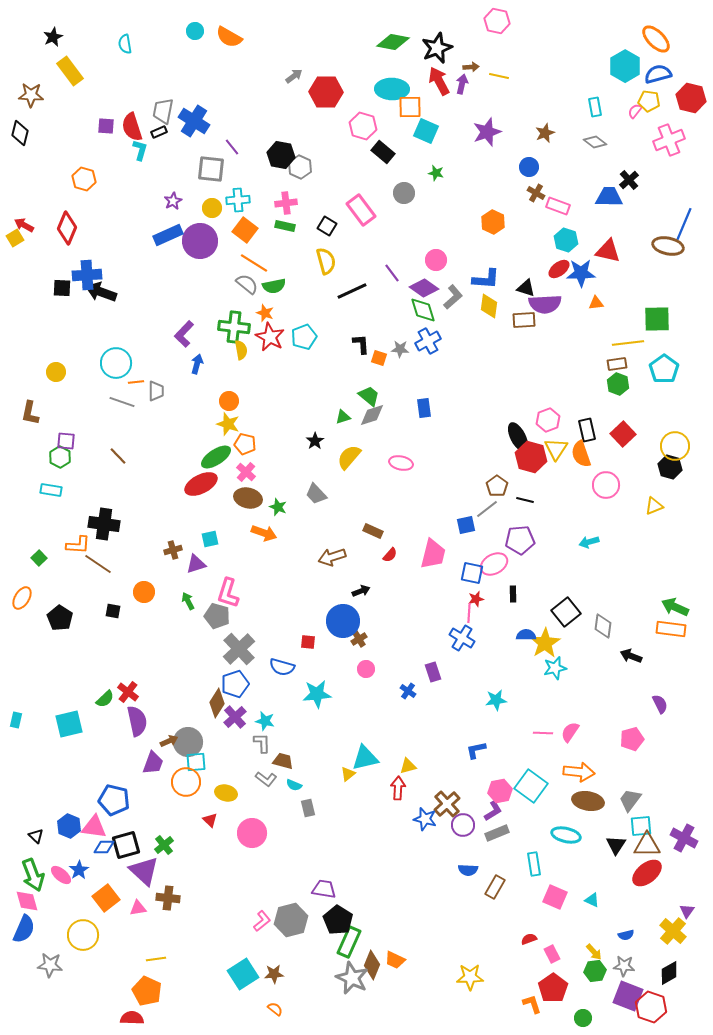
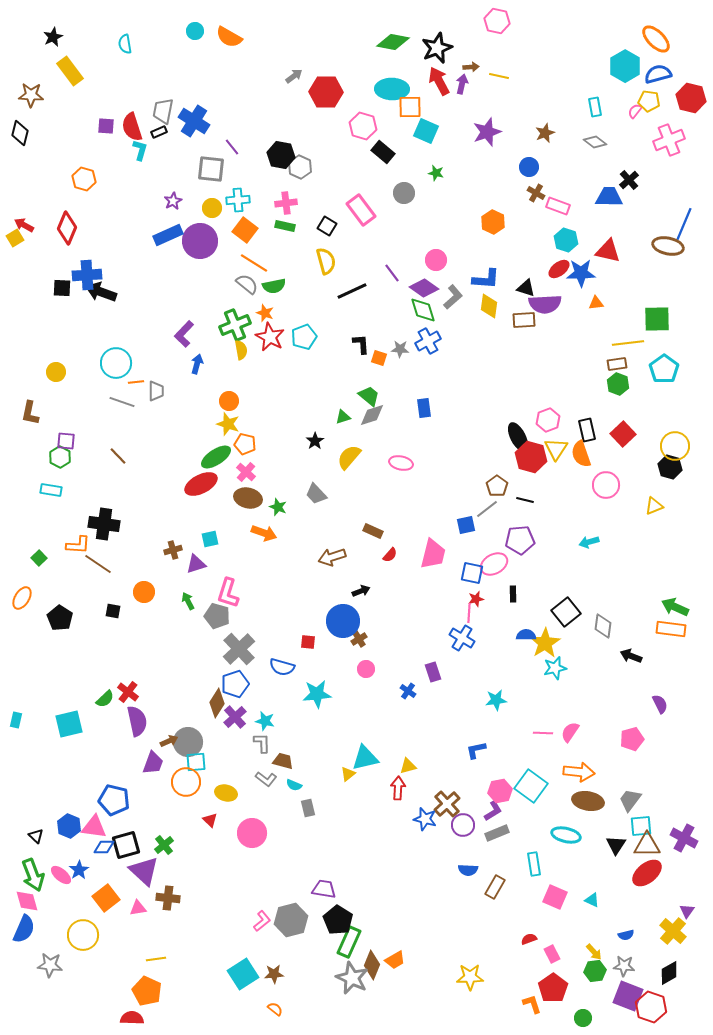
green cross at (234, 327): moved 1 px right, 2 px up; rotated 28 degrees counterclockwise
orange trapezoid at (395, 960): rotated 55 degrees counterclockwise
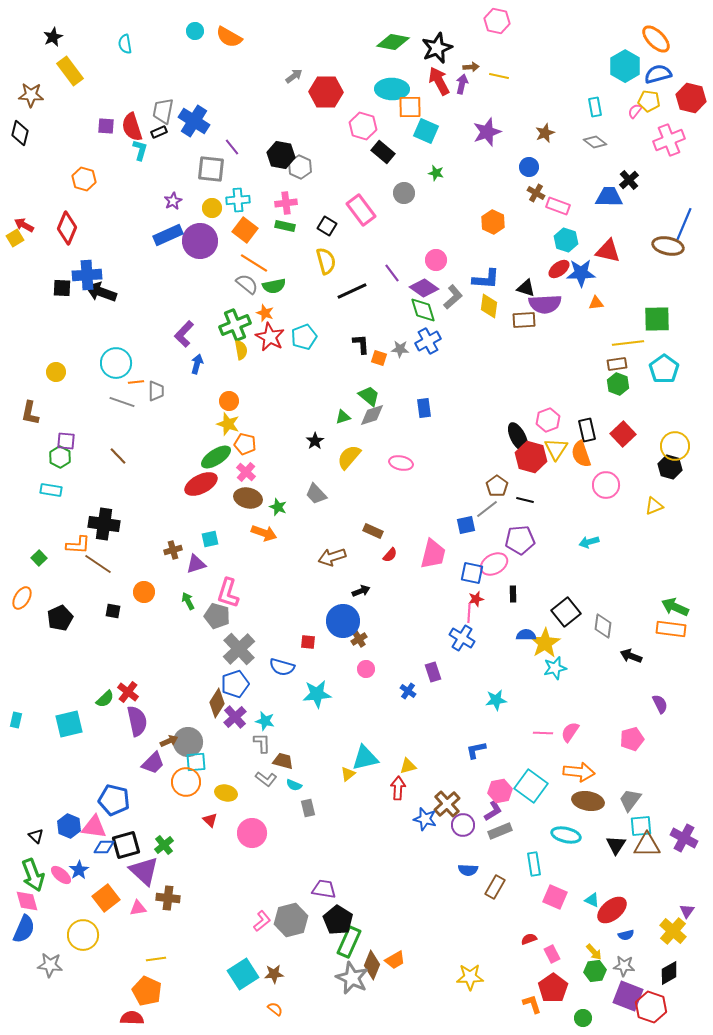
black pentagon at (60, 618): rotated 15 degrees clockwise
purple trapezoid at (153, 763): rotated 25 degrees clockwise
gray rectangle at (497, 833): moved 3 px right, 2 px up
red ellipse at (647, 873): moved 35 px left, 37 px down
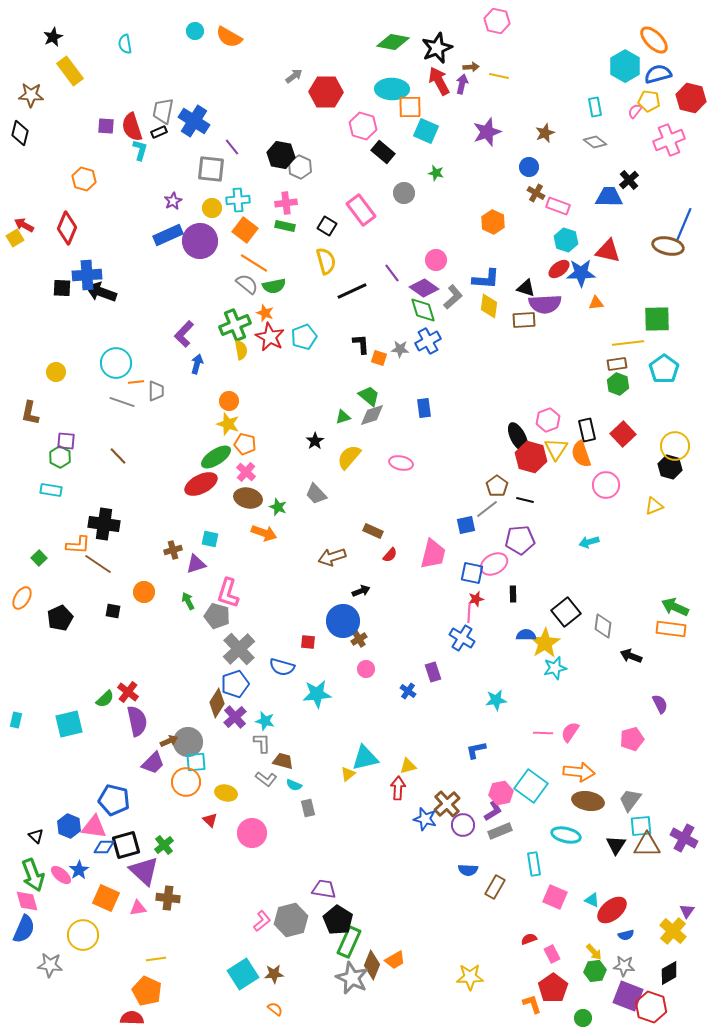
orange ellipse at (656, 39): moved 2 px left, 1 px down
cyan square at (210, 539): rotated 24 degrees clockwise
pink hexagon at (500, 791): moved 1 px right, 2 px down
orange square at (106, 898): rotated 28 degrees counterclockwise
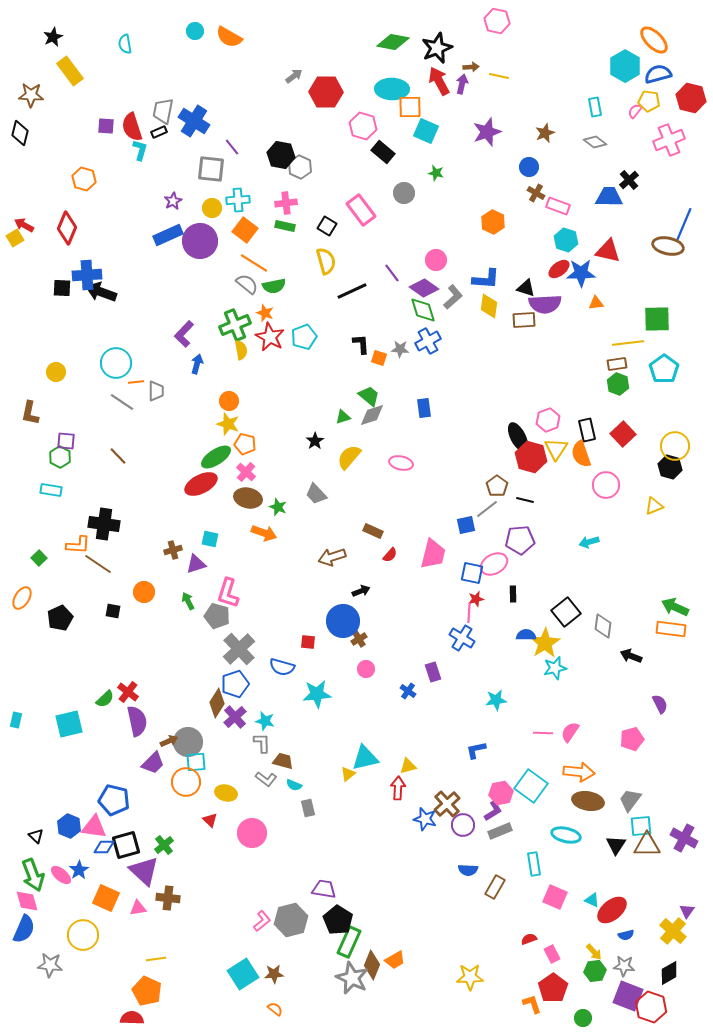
gray line at (122, 402): rotated 15 degrees clockwise
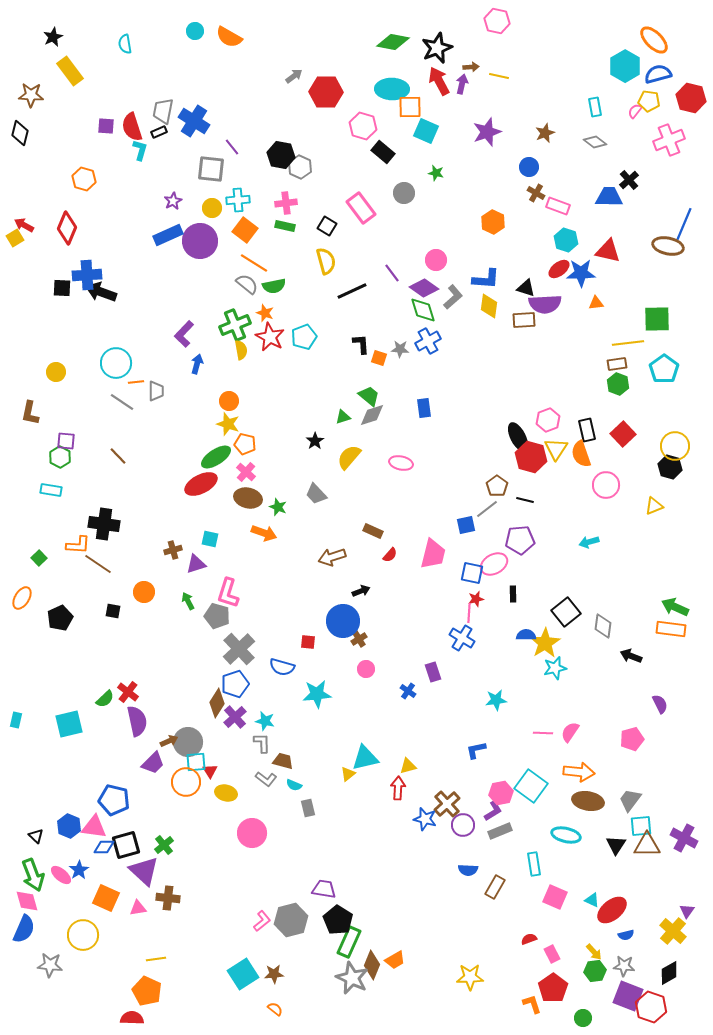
pink rectangle at (361, 210): moved 2 px up
red triangle at (210, 820): moved 49 px up; rotated 14 degrees clockwise
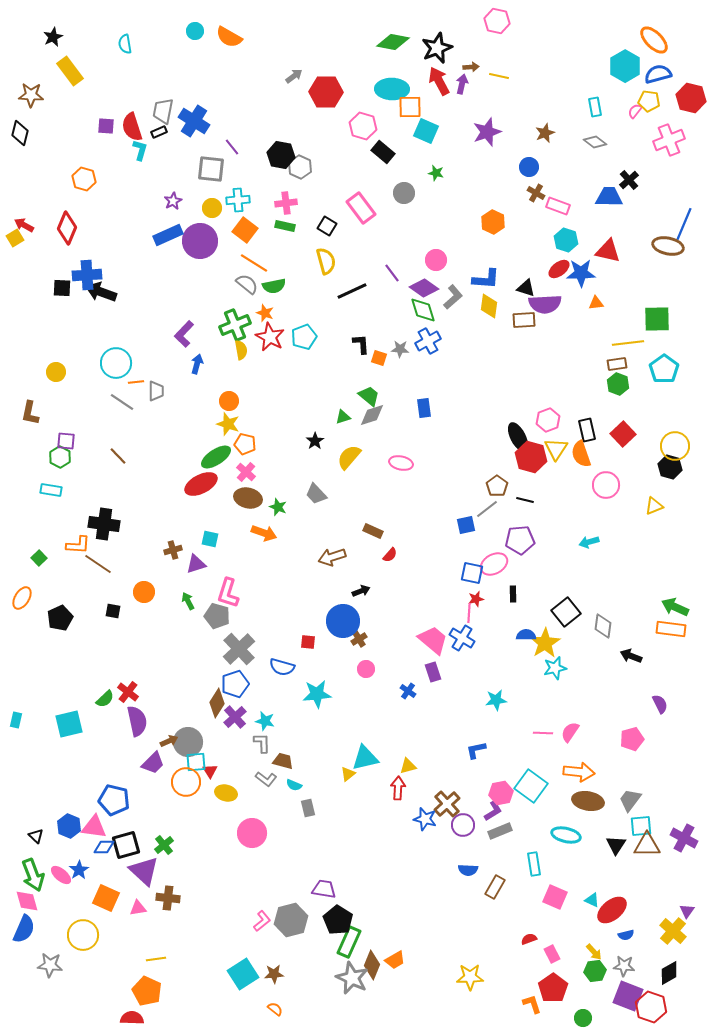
pink trapezoid at (433, 554): moved 86 px down; rotated 64 degrees counterclockwise
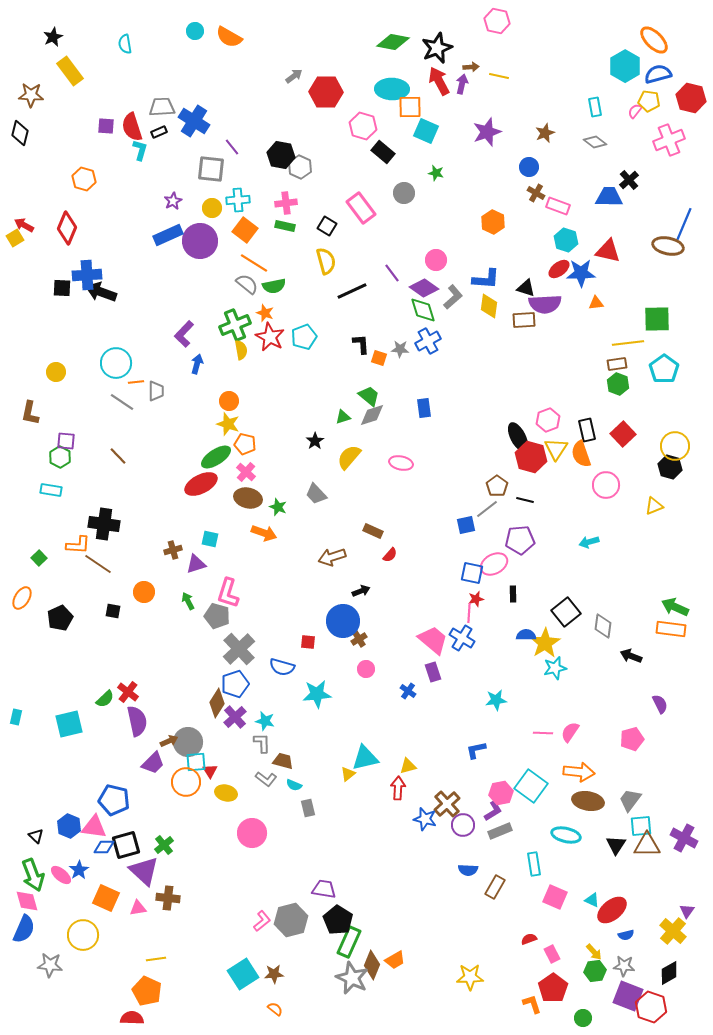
gray trapezoid at (163, 111): moved 1 px left, 4 px up; rotated 76 degrees clockwise
cyan rectangle at (16, 720): moved 3 px up
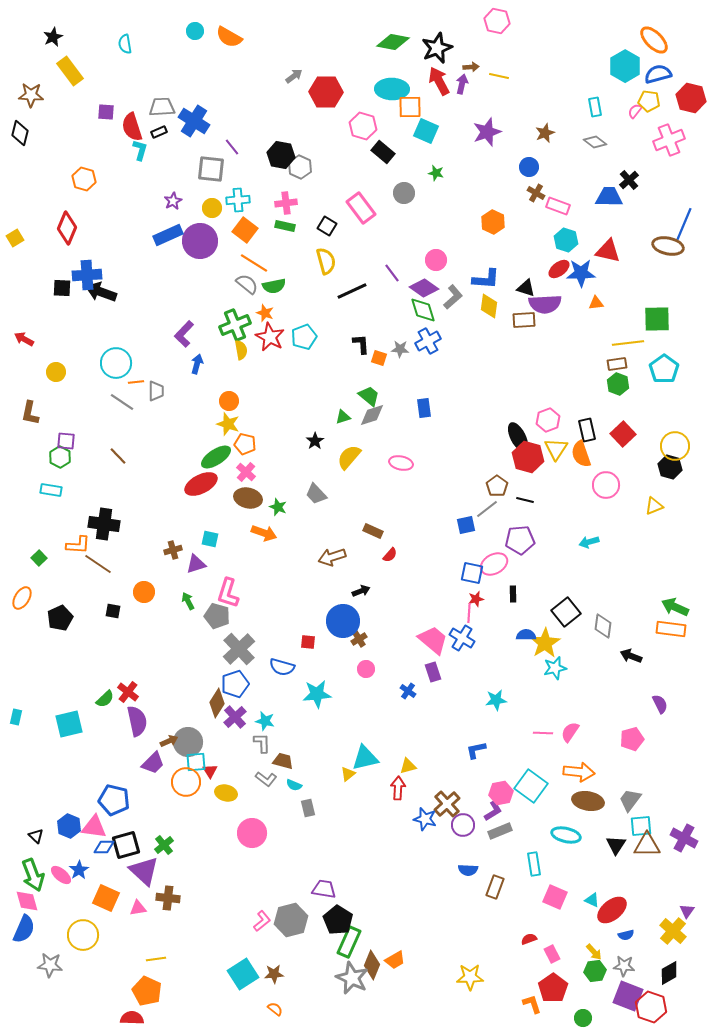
purple square at (106, 126): moved 14 px up
red arrow at (24, 225): moved 114 px down
red hexagon at (531, 457): moved 3 px left
brown rectangle at (495, 887): rotated 10 degrees counterclockwise
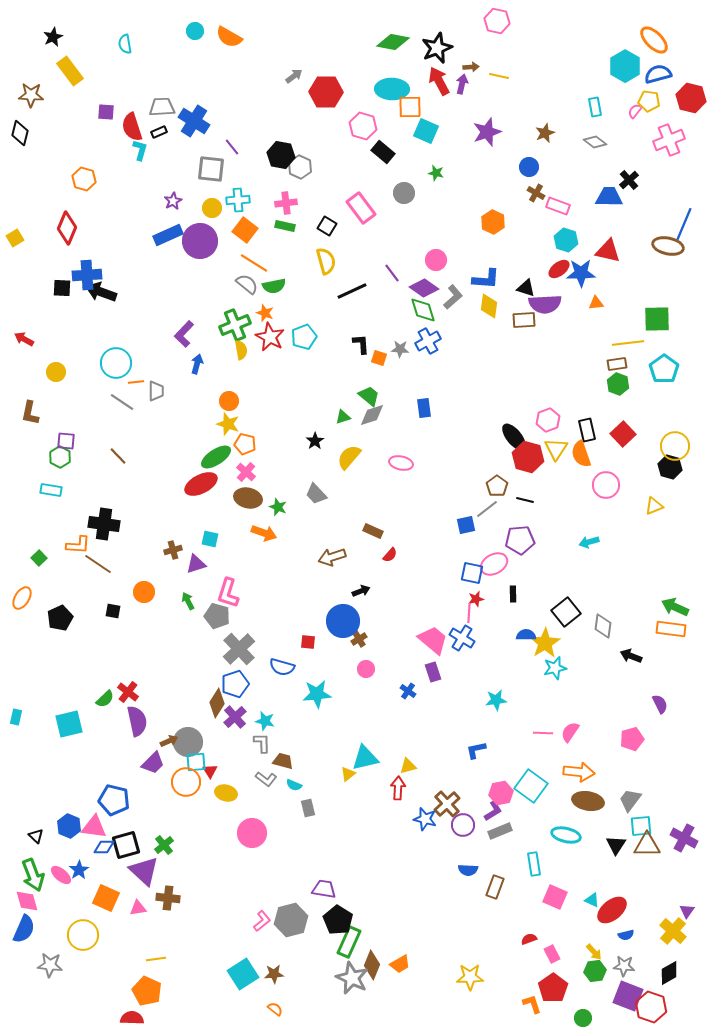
black ellipse at (518, 437): moved 4 px left; rotated 12 degrees counterclockwise
orange trapezoid at (395, 960): moved 5 px right, 4 px down
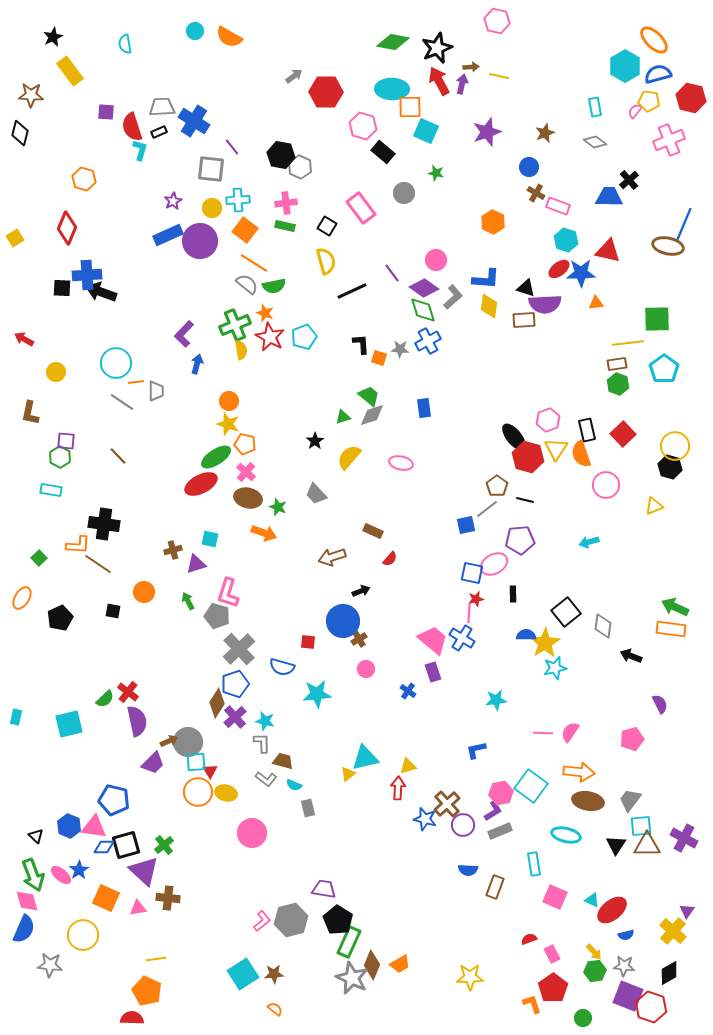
red semicircle at (390, 555): moved 4 px down
orange circle at (186, 782): moved 12 px right, 10 px down
